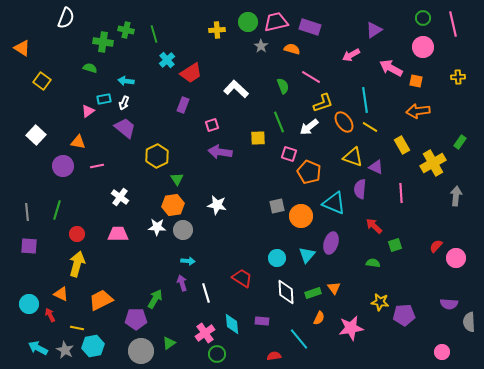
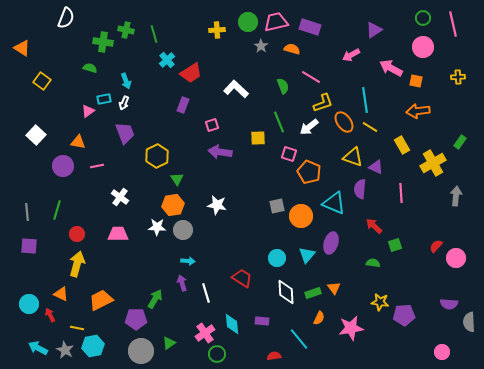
cyan arrow at (126, 81): rotated 119 degrees counterclockwise
purple trapezoid at (125, 128): moved 5 px down; rotated 30 degrees clockwise
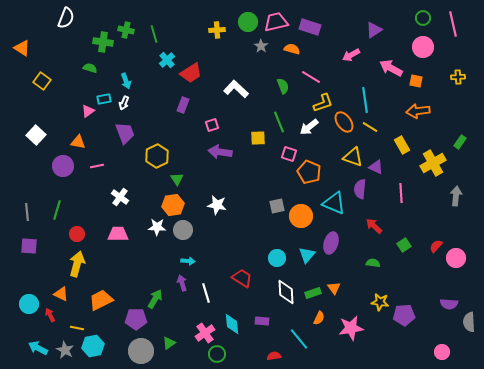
green square at (395, 245): moved 9 px right; rotated 16 degrees counterclockwise
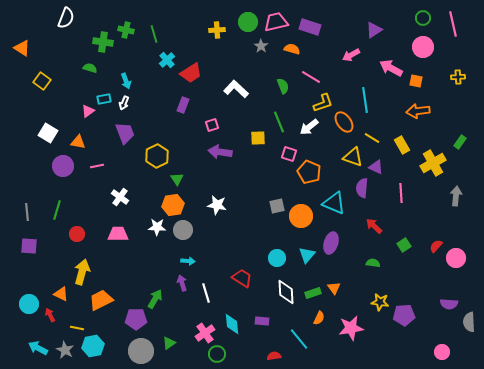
yellow line at (370, 127): moved 2 px right, 11 px down
white square at (36, 135): moved 12 px right, 2 px up; rotated 12 degrees counterclockwise
purple semicircle at (360, 189): moved 2 px right, 1 px up
yellow arrow at (77, 264): moved 5 px right, 8 px down
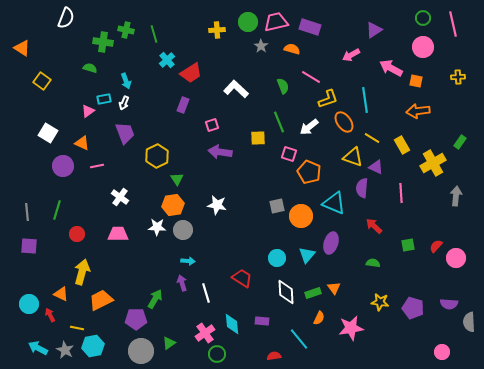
yellow L-shape at (323, 103): moved 5 px right, 4 px up
orange triangle at (78, 142): moved 4 px right, 1 px down; rotated 14 degrees clockwise
green square at (404, 245): moved 4 px right; rotated 24 degrees clockwise
purple pentagon at (404, 315): moved 9 px right, 7 px up; rotated 20 degrees clockwise
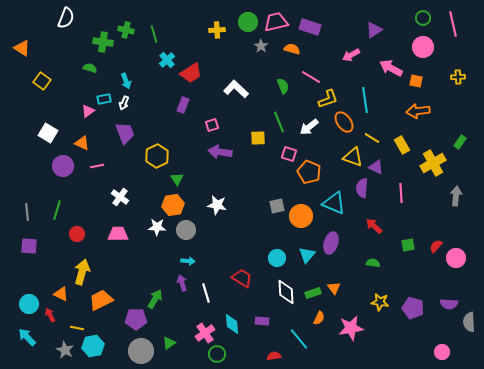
gray circle at (183, 230): moved 3 px right
cyan arrow at (38, 348): moved 11 px left, 11 px up; rotated 18 degrees clockwise
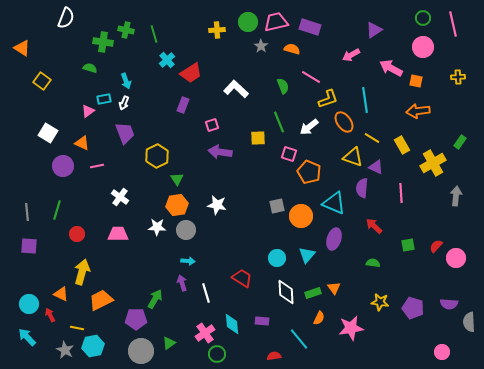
orange hexagon at (173, 205): moved 4 px right
purple ellipse at (331, 243): moved 3 px right, 4 px up
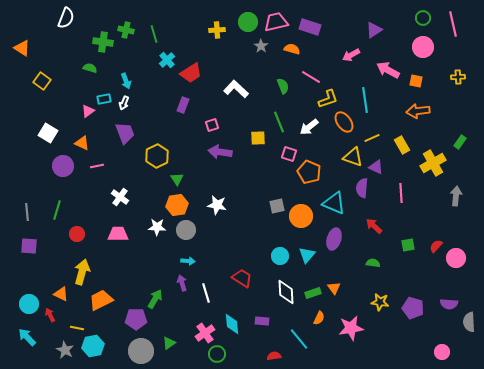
pink arrow at (391, 68): moved 3 px left, 2 px down
yellow line at (372, 138): rotated 56 degrees counterclockwise
cyan circle at (277, 258): moved 3 px right, 2 px up
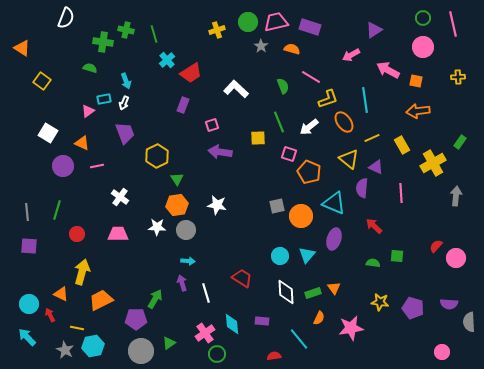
yellow cross at (217, 30): rotated 14 degrees counterclockwise
yellow triangle at (353, 157): moved 4 px left, 2 px down; rotated 20 degrees clockwise
green square at (408, 245): moved 11 px left, 11 px down; rotated 16 degrees clockwise
